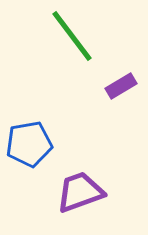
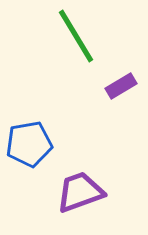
green line: moved 4 px right; rotated 6 degrees clockwise
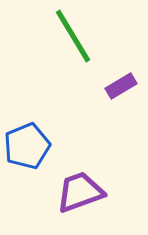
green line: moved 3 px left
blue pentagon: moved 2 px left, 2 px down; rotated 12 degrees counterclockwise
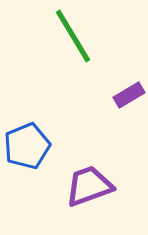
purple rectangle: moved 8 px right, 9 px down
purple trapezoid: moved 9 px right, 6 px up
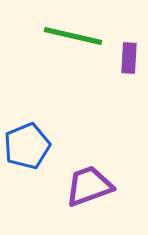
green line: rotated 46 degrees counterclockwise
purple rectangle: moved 37 px up; rotated 56 degrees counterclockwise
